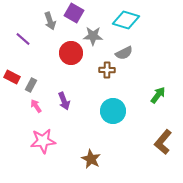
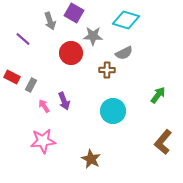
pink arrow: moved 8 px right
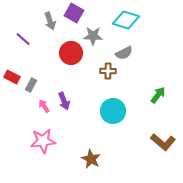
brown cross: moved 1 px right, 1 px down
brown L-shape: rotated 90 degrees counterclockwise
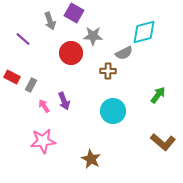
cyan diamond: moved 18 px right, 12 px down; rotated 32 degrees counterclockwise
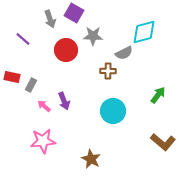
gray arrow: moved 2 px up
red circle: moved 5 px left, 3 px up
red rectangle: rotated 14 degrees counterclockwise
pink arrow: rotated 16 degrees counterclockwise
